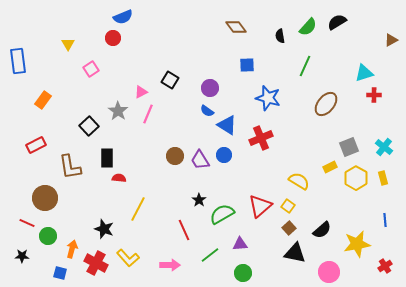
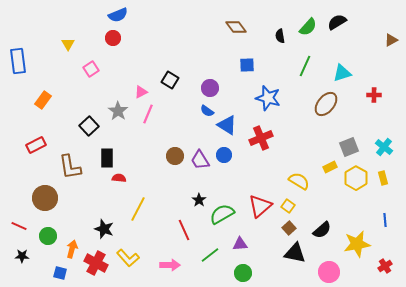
blue semicircle at (123, 17): moved 5 px left, 2 px up
cyan triangle at (364, 73): moved 22 px left
red line at (27, 223): moved 8 px left, 3 px down
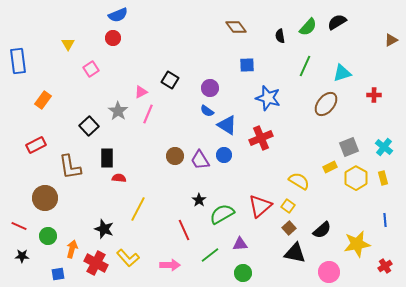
blue square at (60, 273): moved 2 px left, 1 px down; rotated 24 degrees counterclockwise
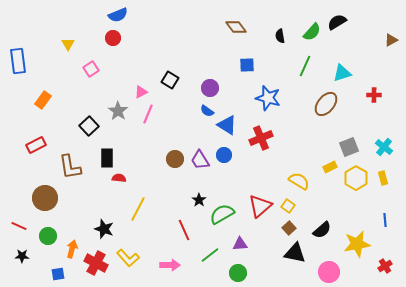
green semicircle at (308, 27): moved 4 px right, 5 px down
brown circle at (175, 156): moved 3 px down
green circle at (243, 273): moved 5 px left
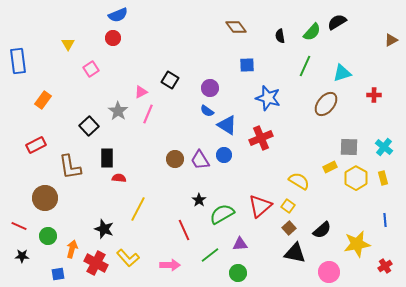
gray square at (349, 147): rotated 24 degrees clockwise
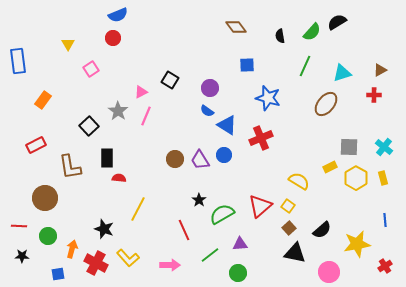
brown triangle at (391, 40): moved 11 px left, 30 px down
pink line at (148, 114): moved 2 px left, 2 px down
red line at (19, 226): rotated 21 degrees counterclockwise
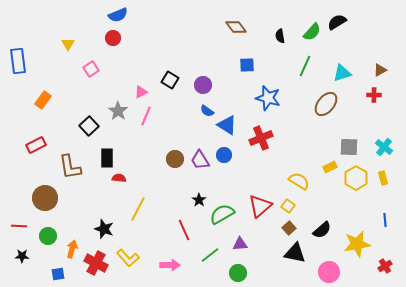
purple circle at (210, 88): moved 7 px left, 3 px up
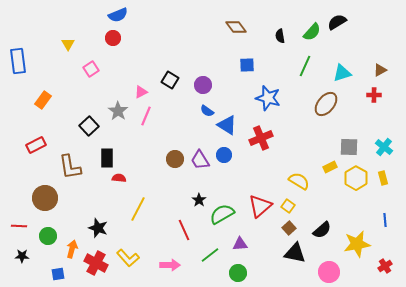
black star at (104, 229): moved 6 px left, 1 px up
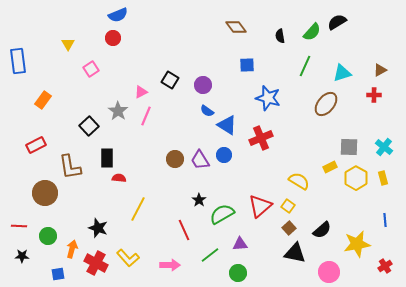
brown circle at (45, 198): moved 5 px up
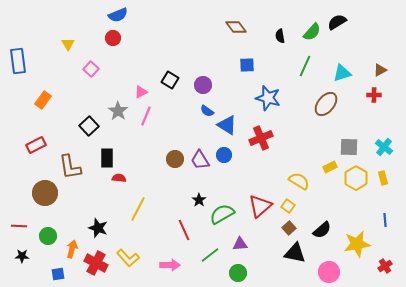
pink square at (91, 69): rotated 14 degrees counterclockwise
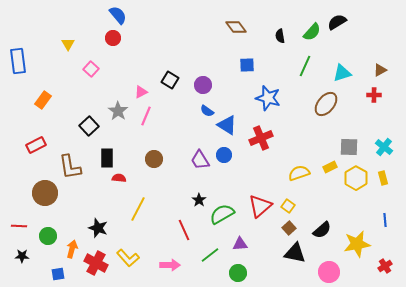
blue semicircle at (118, 15): rotated 108 degrees counterclockwise
brown circle at (175, 159): moved 21 px left
yellow semicircle at (299, 181): moved 8 px up; rotated 50 degrees counterclockwise
